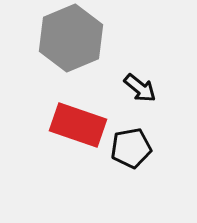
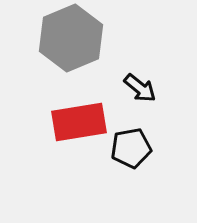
red rectangle: moved 1 px right, 3 px up; rotated 28 degrees counterclockwise
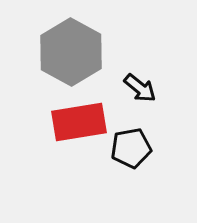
gray hexagon: moved 14 px down; rotated 8 degrees counterclockwise
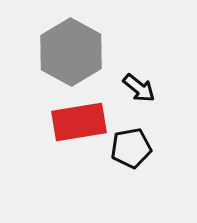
black arrow: moved 1 px left
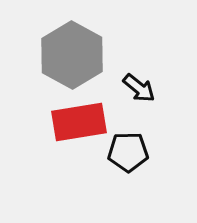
gray hexagon: moved 1 px right, 3 px down
black pentagon: moved 3 px left, 4 px down; rotated 9 degrees clockwise
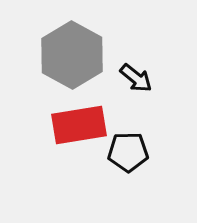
black arrow: moved 3 px left, 10 px up
red rectangle: moved 3 px down
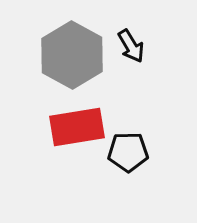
black arrow: moved 5 px left, 32 px up; rotated 20 degrees clockwise
red rectangle: moved 2 px left, 2 px down
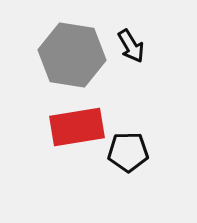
gray hexagon: rotated 20 degrees counterclockwise
